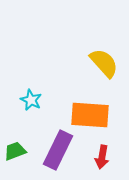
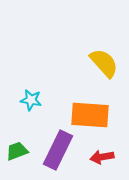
cyan star: rotated 15 degrees counterclockwise
green trapezoid: moved 2 px right
red arrow: rotated 70 degrees clockwise
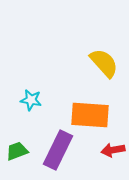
red arrow: moved 11 px right, 7 px up
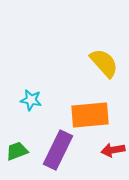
orange rectangle: rotated 9 degrees counterclockwise
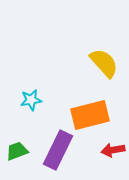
cyan star: rotated 20 degrees counterclockwise
orange rectangle: rotated 9 degrees counterclockwise
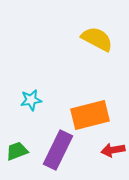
yellow semicircle: moved 7 px left, 24 px up; rotated 20 degrees counterclockwise
